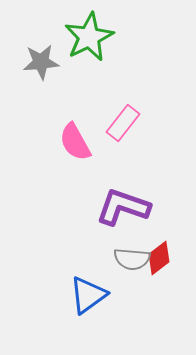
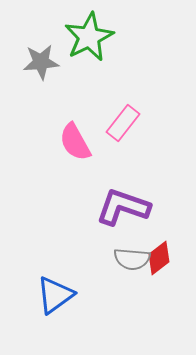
blue triangle: moved 33 px left
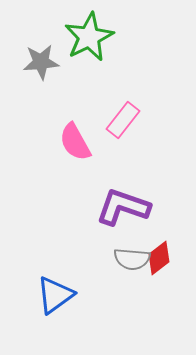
pink rectangle: moved 3 px up
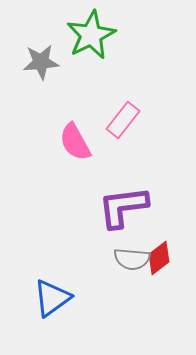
green star: moved 2 px right, 2 px up
purple L-shape: rotated 26 degrees counterclockwise
blue triangle: moved 3 px left, 3 px down
